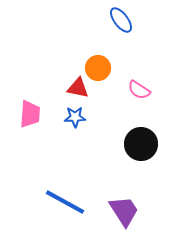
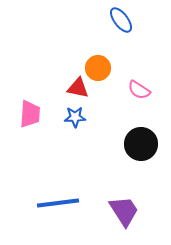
blue line: moved 7 px left, 1 px down; rotated 36 degrees counterclockwise
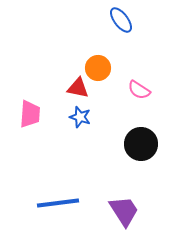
blue star: moved 5 px right; rotated 20 degrees clockwise
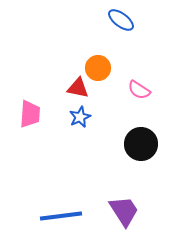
blue ellipse: rotated 16 degrees counterclockwise
blue star: rotated 30 degrees clockwise
blue line: moved 3 px right, 13 px down
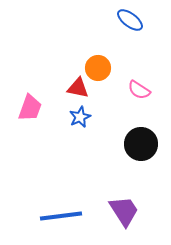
blue ellipse: moved 9 px right
pink trapezoid: moved 6 px up; rotated 16 degrees clockwise
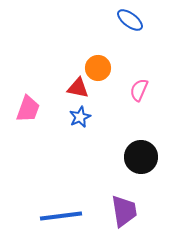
pink semicircle: rotated 80 degrees clockwise
pink trapezoid: moved 2 px left, 1 px down
black circle: moved 13 px down
purple trapezoid: rotated 24 degrees clockwise
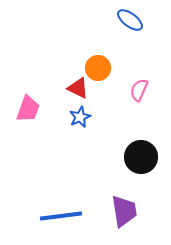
red triangle: rotated 15 degrees clockwise
